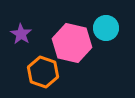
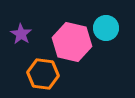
pink hexagon: moved 1 px up
orange hexagon: moved 2 px down; rotated 12 degrees counterclockwise
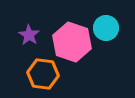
purple star: moved 8 px right, 1 px down
pink hexagon: rotated 6 degrees clockwise
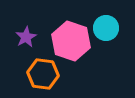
purple star: moved 3 px left, 2 px down; rotated 10 degrees clockwise
pink hexagon: moved 1 px left, 1 px up
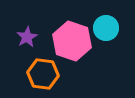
purple star: moved 1 px right
pink hexagon: moved 1 px right
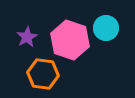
pink hexagon: moved 2 px left, 1 px up
